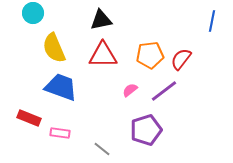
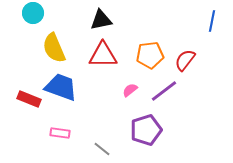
red semicircle: moved 4 px right, 1 px down
red rectangle: moved 19 px up
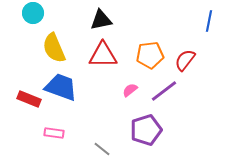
blue line: moved 3 px left
pink rectangle: moved 6 px left
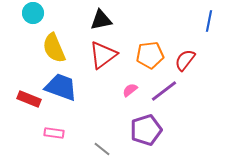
red triangle: rotated 36 degrees counterclockwise
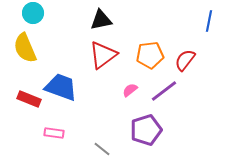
yellow semicircle: moved 29 px left
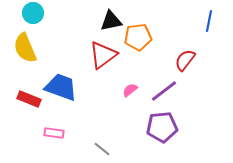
black triangle: moved 10 px right, 1 px down
orange pentagon: moved 12 px left, 18 px up
purple pentagon: moved 16 px right, 3 px up; rotated 12 degrees clockwise
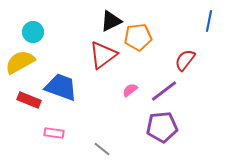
cyan circle: moved 19 px down
black triangle: rotated 15 degrees counterclockwise
yellow semicircle: moved 5 px left, 14 px down; rotated 84 degrees clockwise
red rectangle: moved 1 px down
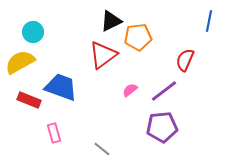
red semicircle: rotated 15 degrees counterclockwise
pink rectangle: rotated 66 degrees clockwise
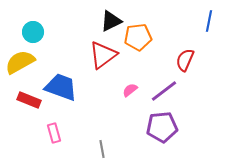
gray line: rotated 42 degrees clockwise
